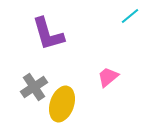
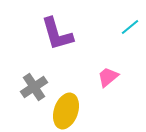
cyan line: moved 11 px down
purple L-shape: moved 9 px right
yellow ellipse: moved 4 px right, 7 px down
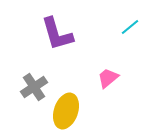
pink trapezoid: moved 1 px down
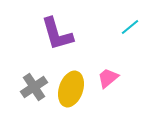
yellow ellipse: moved 5 px right, 22 px up
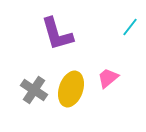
cyan line: rotated 12 degrees counterclockwise
gray cross: moved 3 px down; rotated 24 degrees counterclockwise
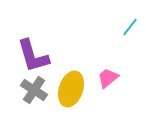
purple L-shape: moved 24 px left, 22 px down
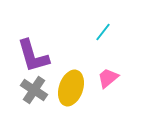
cyan line: moved 27 px left, 5 px down
yellow ellipse: moved 1 px up
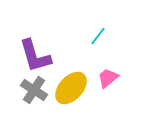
cyan line: moved 5 px left, 4 px down
purple L-shape: moved 2 px right
yellow ellipse: rotated 24 degrees clockwise
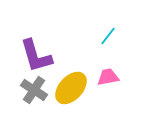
cyan line: moved 10 px right
purple L-shape: moved 1 px right
pink trapezoid: moved 1 px up; rotated 30 degrees clockwise
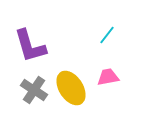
cyan line: moved 1 px left, 1 px up
purple L-shape: moved 6 px left, 10 px up
yellow ellipse: rotated 76 degrees counterclockwise
